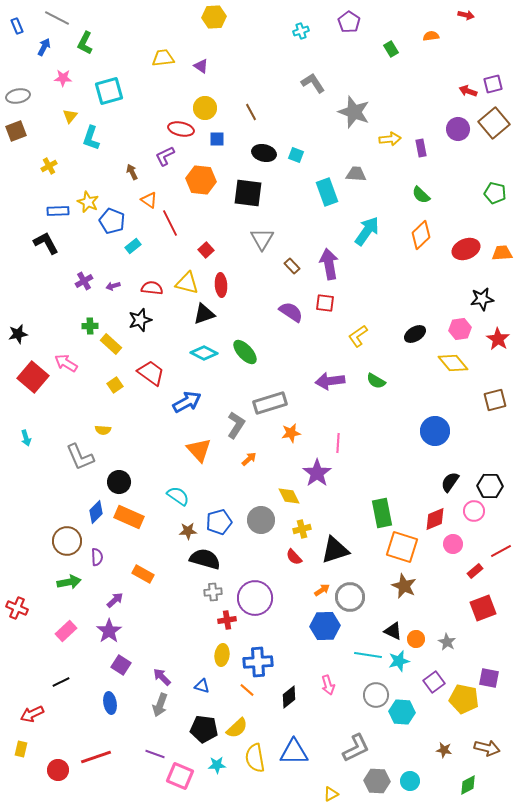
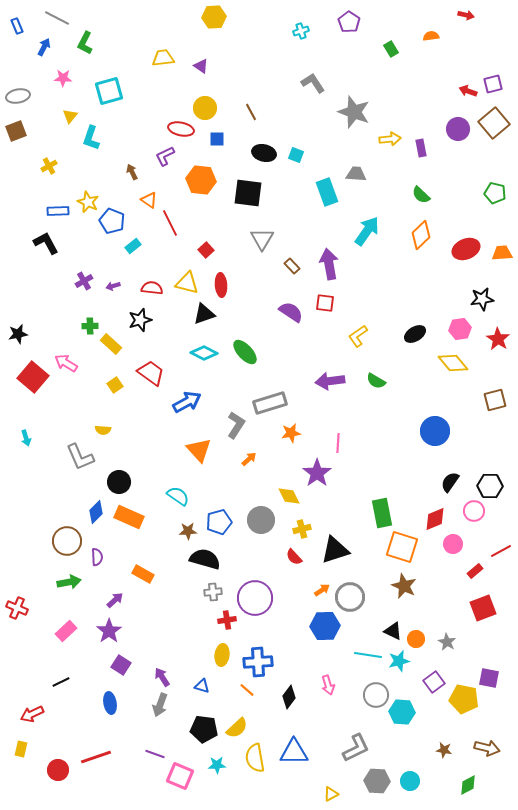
purple arrow at (162, 677): rotated 12 degrees clockwise
black diamond at (289, 697): rotated 15 degrees counterclockwise
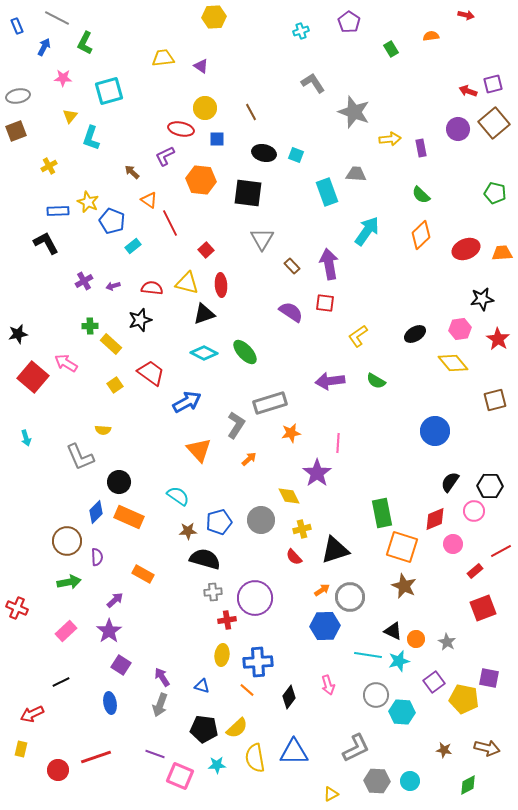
brown arrow at (132, 172): rotated 21 degrees counterclockwise
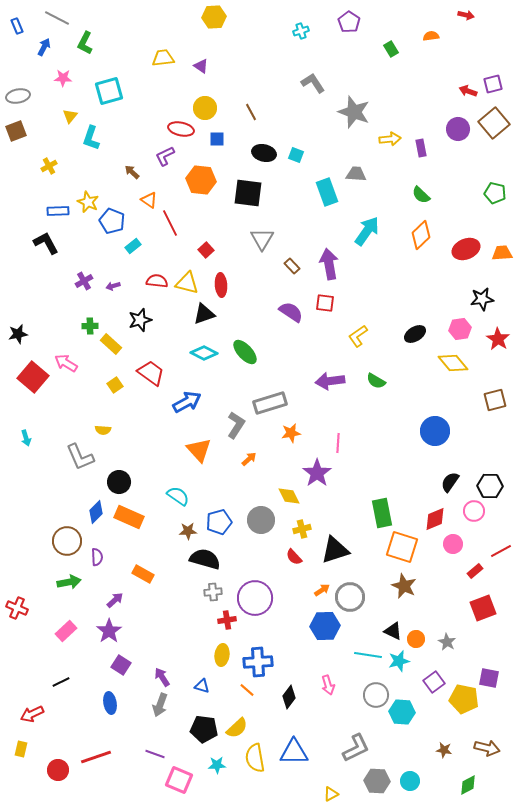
red semicircle at (152, 288): moved 5 px right, 7 px up
pink square at (180, 776): moved 1 px left, 4 px down
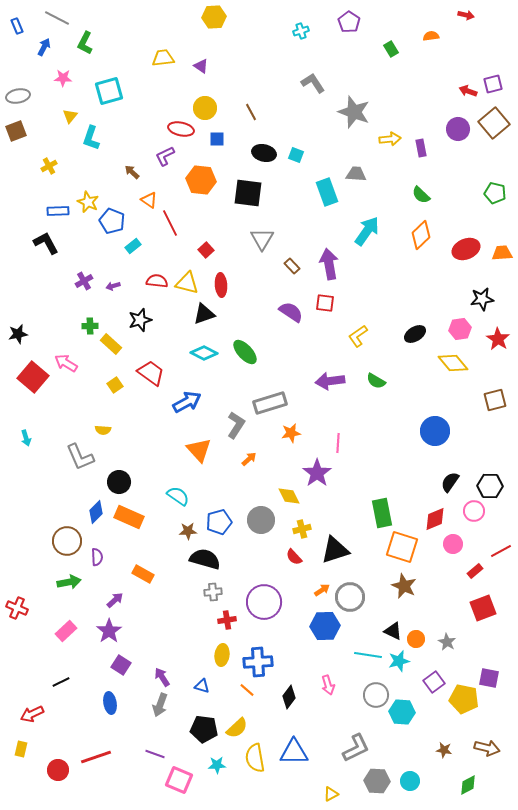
purple circle at (255, 598): moved 9 px right, 4 px down
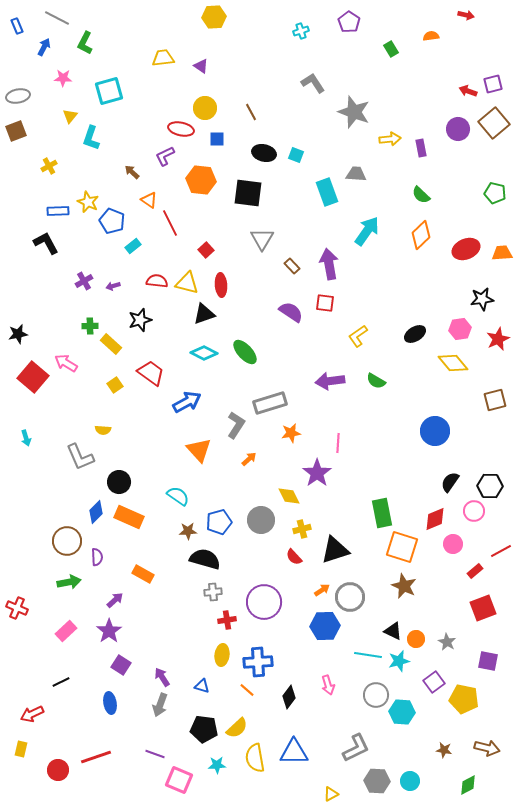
red star at (498, 339): rotated 15 degrees clockwise
purple square at (489, 678): moved 1 px left, 17 px up
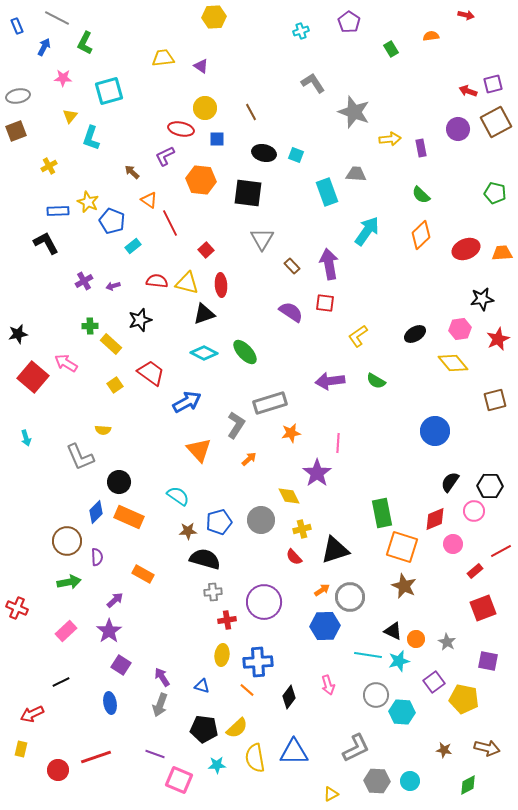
brown square at (494, 123): moved 2 px right, 1 px up; rotated 12 degrees clockwise
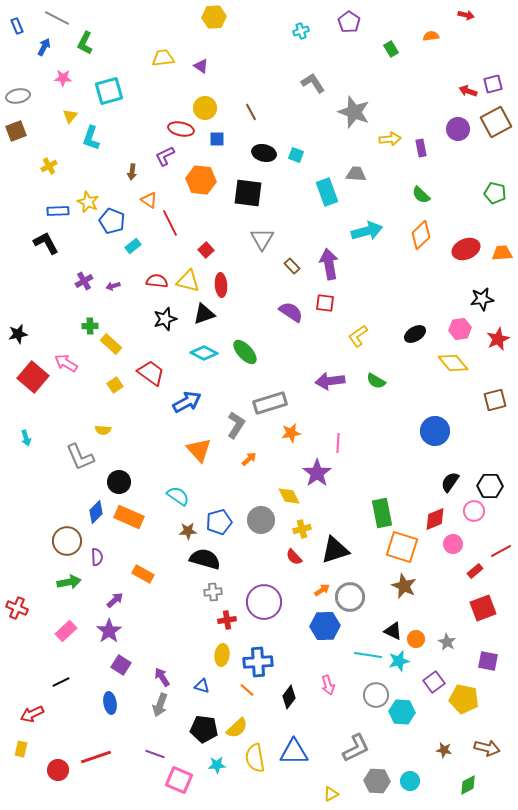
brown arrow at (132, 172): rotated 126 degrees counterclockwise
cyan arrow at (367, 231): rotated 40 degrees clockwise
yellow triangle at (187, 283): moved 1 px right, 2 px up
black star at (140, 320): moved 25 px right, 1 px up
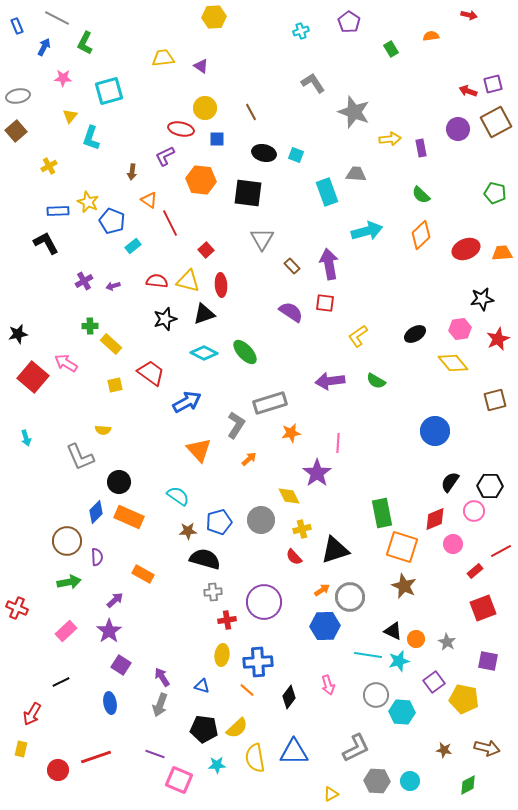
red arrow at (466, 15): moved 3 px right
brown square at (16, 131): rotated 20 degrees counterclockwise
yellow square at (115, 385): rotated 21 degrees clockwise
red arrow at (32, 714): rotated 35 degrees counterclockwise
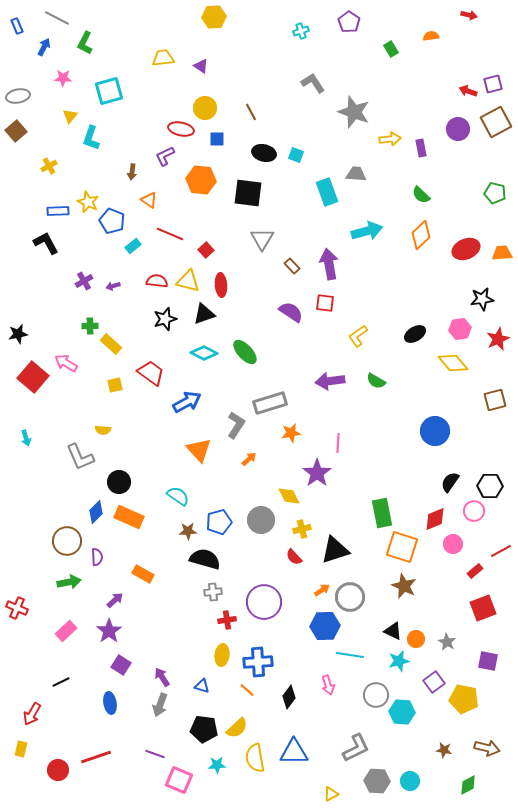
red line at (170, 223): moved 11 px down; rotated 40 degrees counterclockwise
cyan line at (368, 655): moved 18 px left
